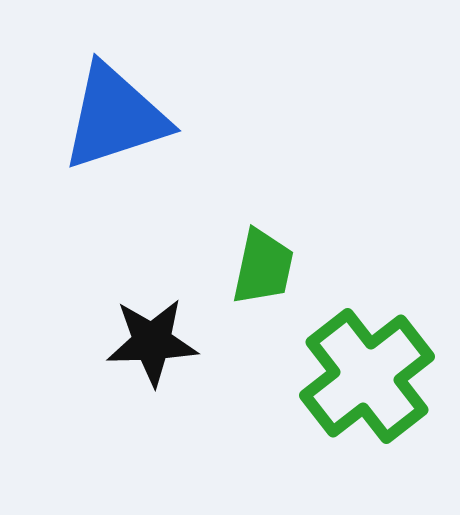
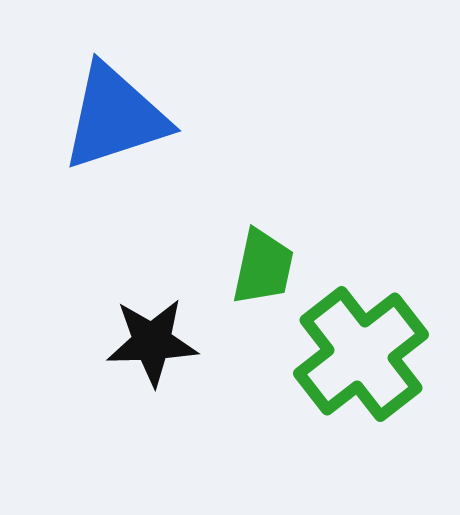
green cross: moved 6 px left, 22 px up
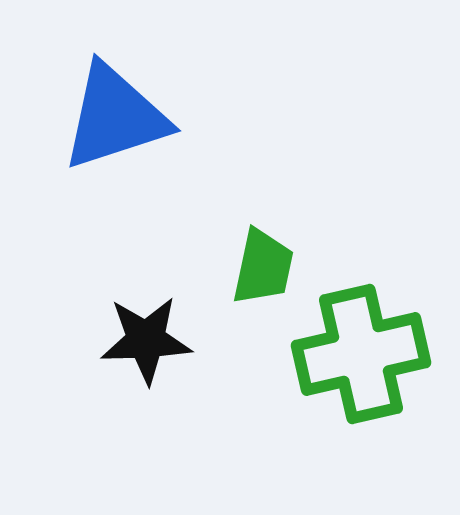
black star: moved 6 px left, 2 px up
green cross: rotated 25 degrees clockwise
